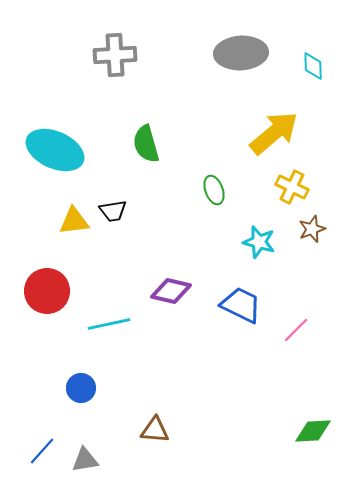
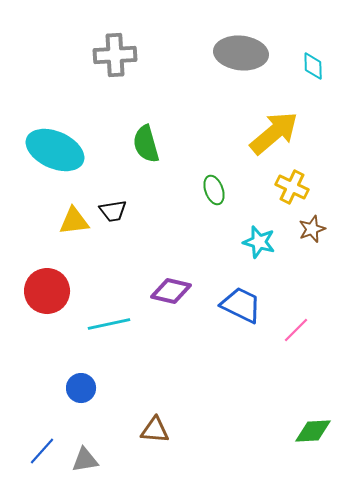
gray ellipse: rotated 9 degrees clockwise
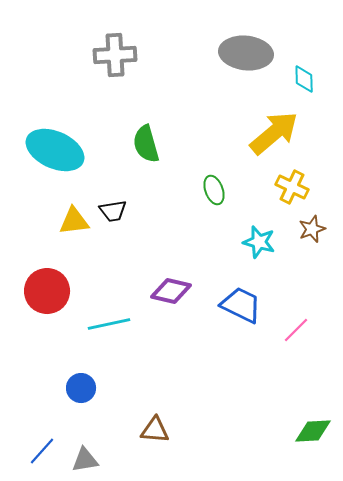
gray ellipse: moved 5 px right
cyan diamond: moved 9 px left, 13 px down
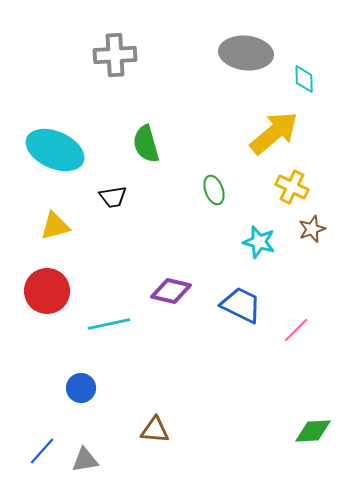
black trapezoid: moved 14 px up
yellow triangle: moved 19 px left, 5 px down; rotated 8 degrees counterclockwise
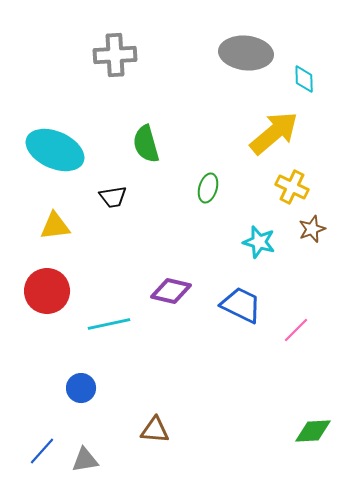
green ellipse: moved 6 px left, 2 px up; rotated 36 degrees clockwise
yellow triangle: rotated 8 degrees clockwise
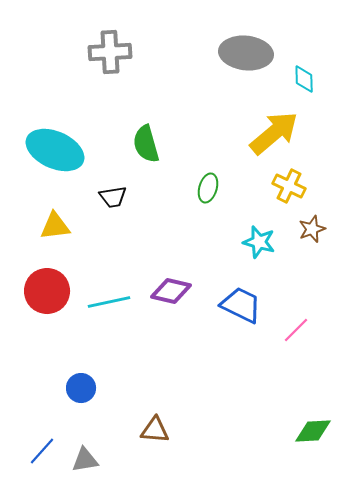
gray cross: moved 5 px left, 3 px up
yellow cross: moved 3 px left, 1 px up
cyan line: moved 22 px up
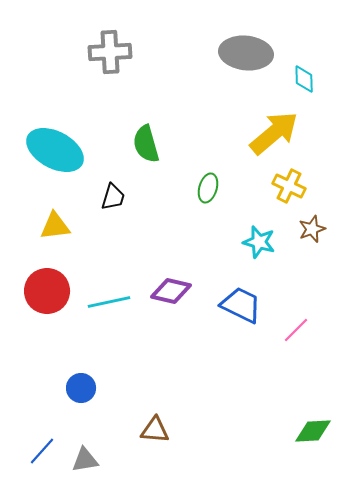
cyan ellipse: rotated 4 degrees clockwise
black trapezoid: rotated 64 degrees counterclockwise
